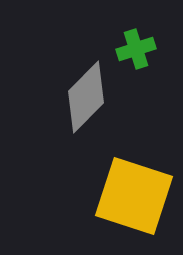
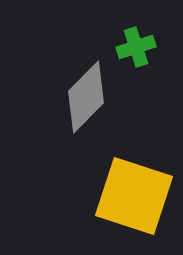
green cross: moved 2 px up
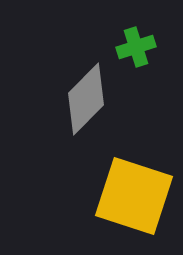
gray diamond: moved 2 px down
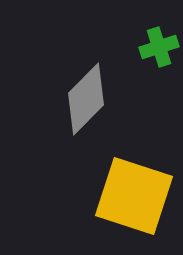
green cross: moved 23 px right
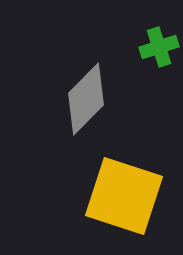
yellow square: moved 10 px left
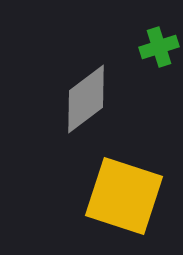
gray diamond: rotated 8 degrees clockwise
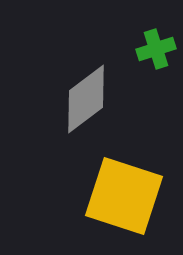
green cross: moved 3 px left, 2 px down
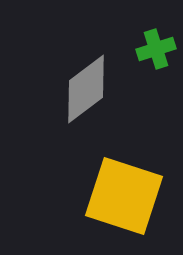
gray diamond: moved 10 px up
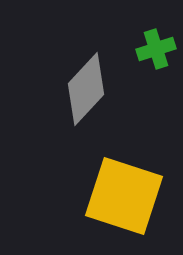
gray diamond: rotated 10 degrees counterclockwise
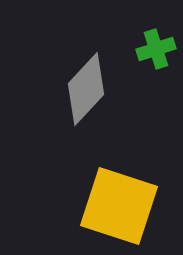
yellow square: moved 5 px left, 10 px down
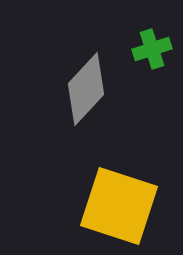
green cross: moved 4 px left
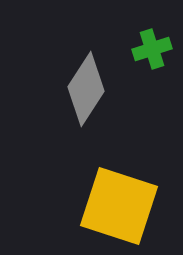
gray diamond: rotated 10 degrees counterclockwise
